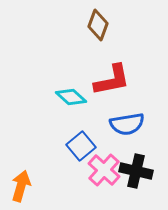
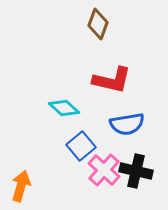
brown diamond: moved 1 px up
red L-shape: rotated 24 degrees clockwise
cyan diamond: moved 7 px left, 11 px down
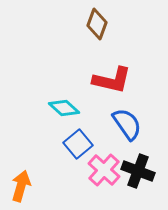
brown diamond: moved 1 px left
blue semicircle: rotated 116 degrees counterclockwise
blue square: moved 3 px left, 2 px up
black cross: moved 2 px right; rotated 8 degrees clockwise
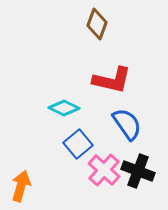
cyan diamond: rotated 16 degrees counterclockwise
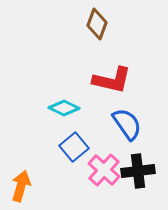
blue square: moved 4 px left, 3 px down
black cross: rotated 28 degrees counterclockwise
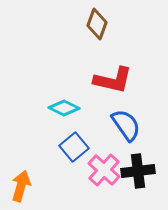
red L-shape: moved 1 px right
blue semicircle: moved 1 px left, 1 px down
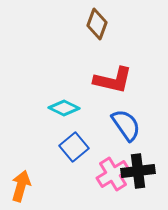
pink cross: moved 9 px right, 4 px down; rotated 16 degrees clockwise
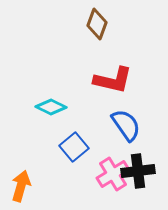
cyan diamond: moved 13 px left, 1 px up
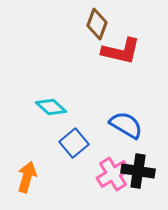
red L-shape: moved 8 px right, 29 px up
cyan diamond: rotated 16 degrees clockwise
blue semicircle: rotated 24 degrees counterclockwise
blue square: moved 4 px up
black cross: rotated 16 degrees clockwise
orange arrow: moved 6 px right, 9 px up
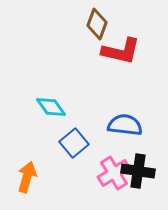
cyan diamond: rotated 12 degrees clockwise
blue semicircle: moved 1 px left; rotated 24 degrees counterclockwise
pink cross: moved 1 px right, 1 px up
